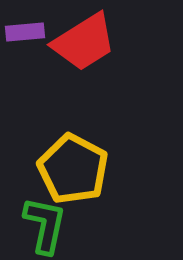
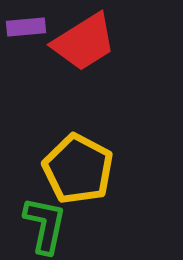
purple rectangle: moved 1 px right, 5 px up
yellow pentagon: moved 5 px right
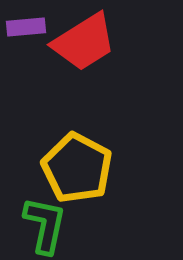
yellow pentagon: moved 1 px left, 1 px up
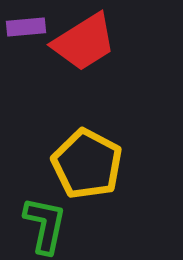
yellow pentagon: moved 10 px right, 4 px up
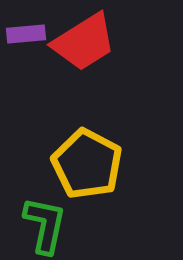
purple rectangle: moved 7 px down
